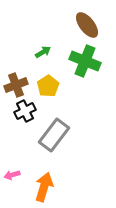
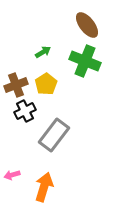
yellow pentagon: moved 2 px left, 2 px up
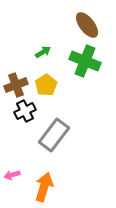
yellow pentagon: moved 1 px down
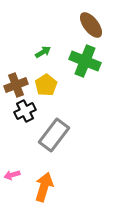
brown ellipse: moved 4 px right
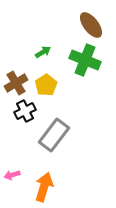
green cross: moved 1 px up
brown cross: moved 2 px up; rotated 10 degrees counterclockwise
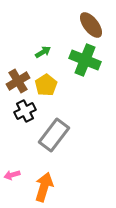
brown cross: moved 2 px right, 2 px up
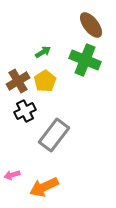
yellow pentagon: moved 1 px left, 4 px up
orange arrow: rotated 132 degrees counterclockwise
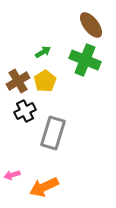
gray rectangle: moved 1 px left, 2 px up; rotated 20 degrees counterclockwise
